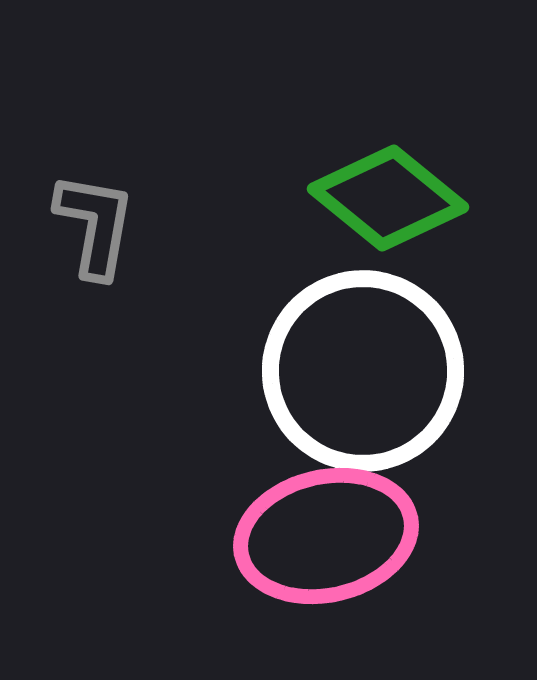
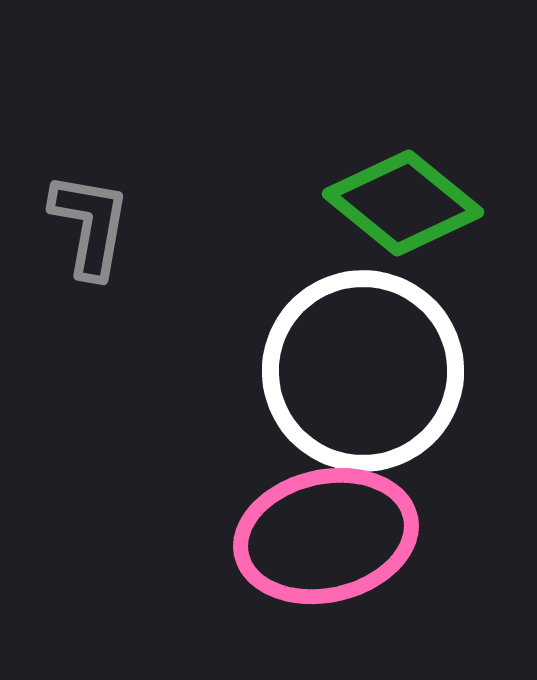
green diamond: moved 15 px right, 5 px down
gray L-shape: moved 5 px left
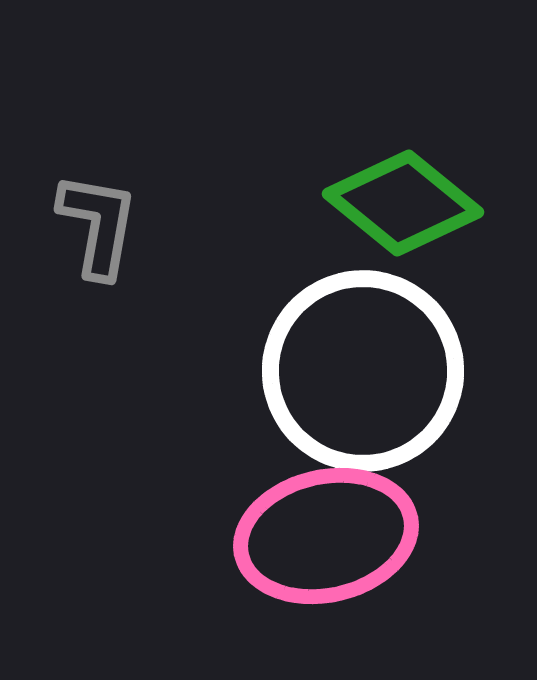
gray L-shape: moved 8 px right
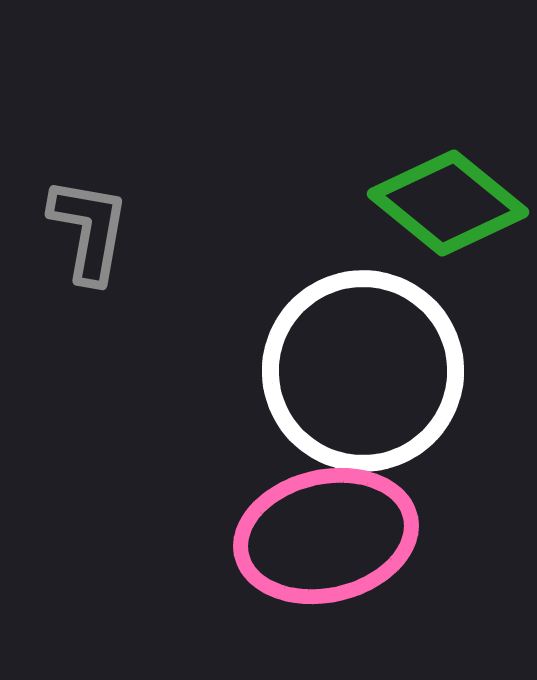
green diamond: moved 45 px right
gray L-shape: moved 9 px left, 5 px down
